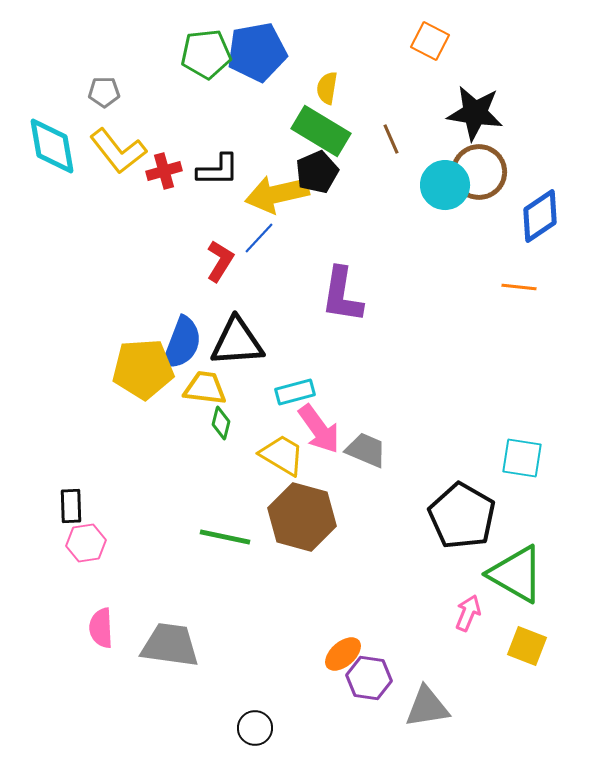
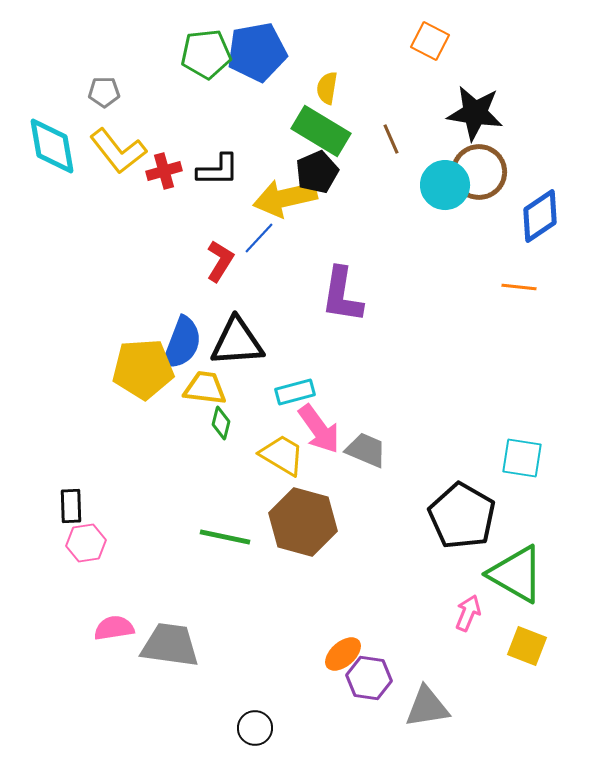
yellow arrow at (277, 194): moved 8 px right, 4 px down
brown hexagon at (302, 517): moved 1 px right, 5 px down
pink semicircle at (101, 628): moved 13 px right; rotated 84 degrees clockwise
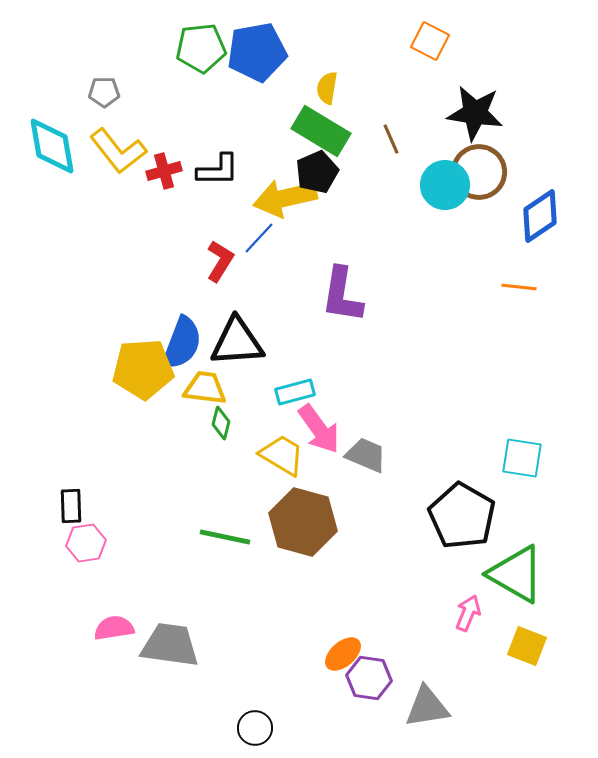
green pentagon at (206, 54): moved 5 px left, 6 px up
gray trapezoid at (366, 450): moved 5 px down
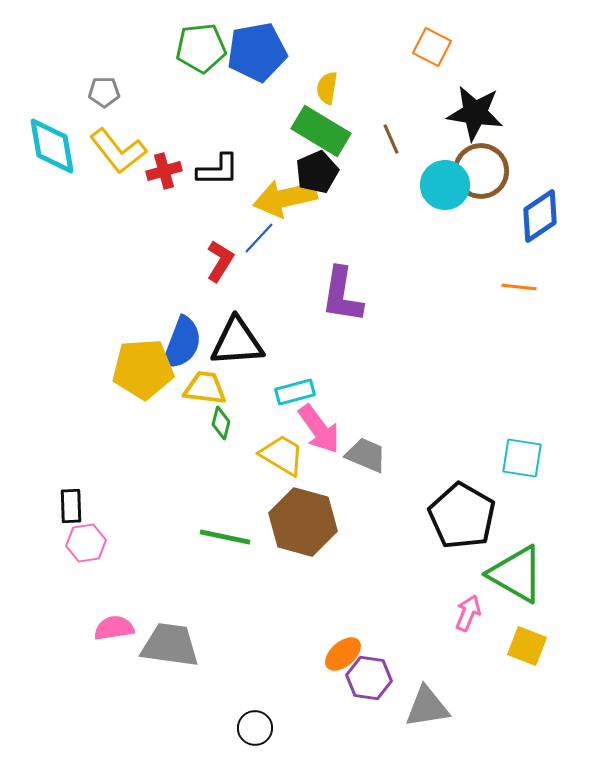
orange square at (430, 41): moved 2 px right, 6 px down
brown circle at (479, 172): moved 2 px right, 1 px up
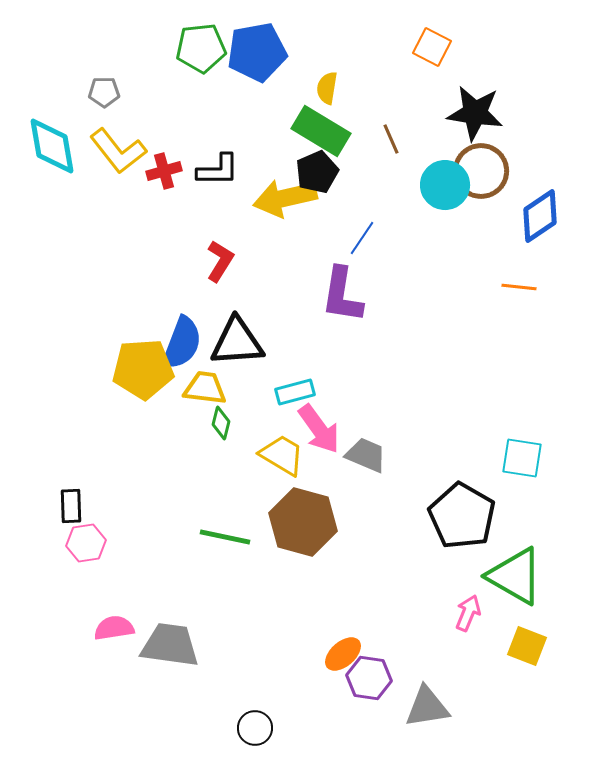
blue line at (259, 238): moved 103 px right; rotated 9 degrees counterclockwise
green triangle at (516, 574): moved 1 px left, 2 px down
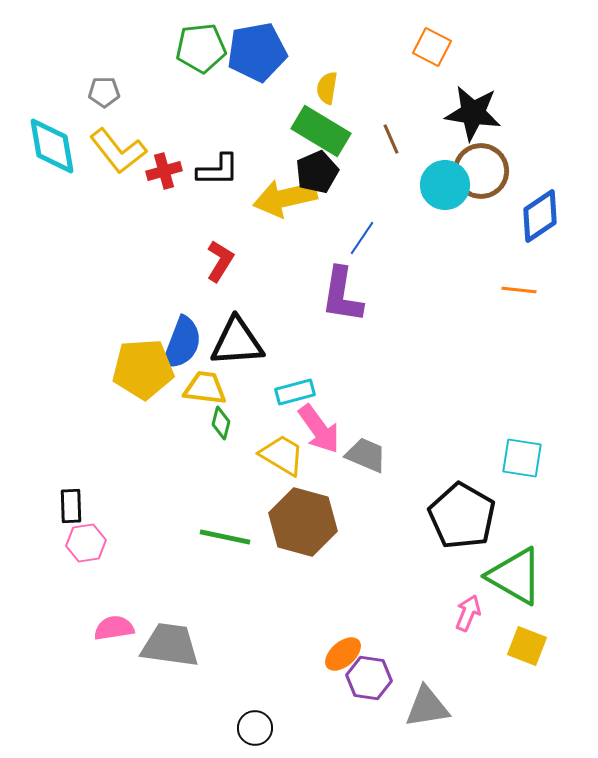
black star at (475, 113): moved 2 px left
orange line at (519, 287): moved 3 px down
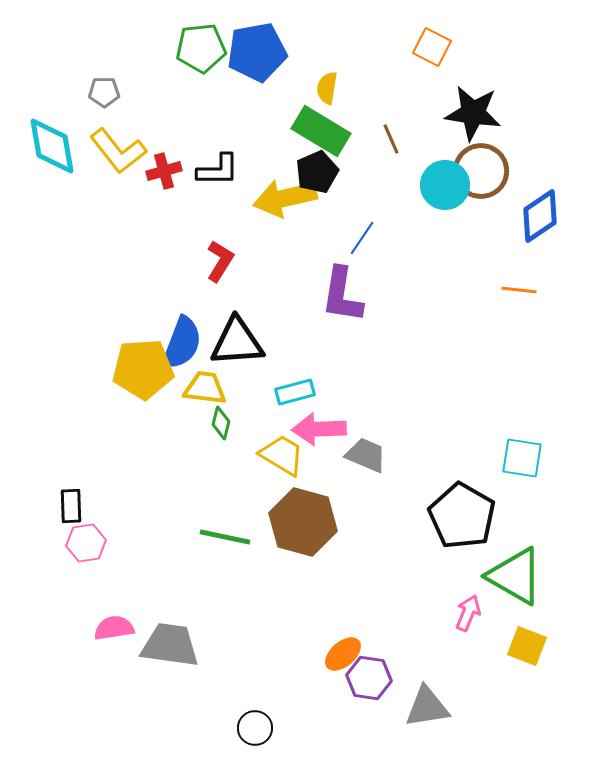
pink arrow at (319, 429): rotated 124 degrees clockwise
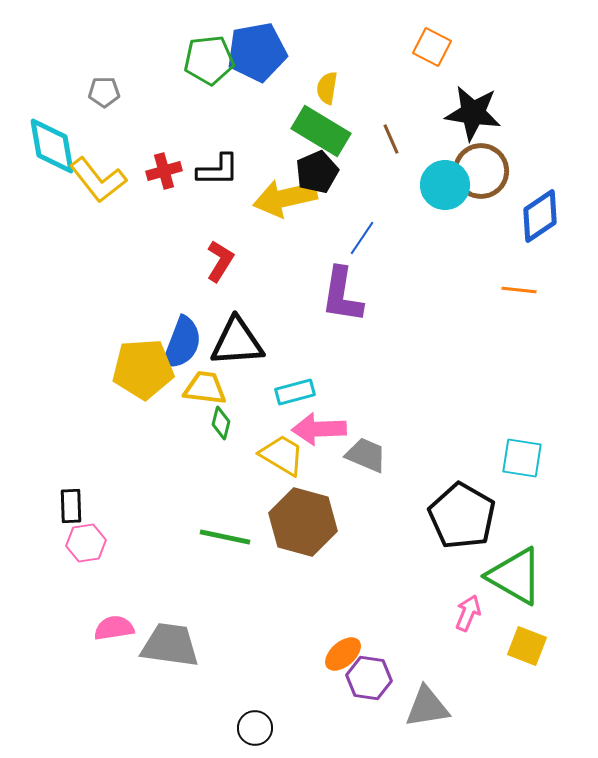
green pentagon at (201, 48): moved 8 px right, 12 px down
yellow L-shape at (118, 151): moved 20 px left, 29 px down
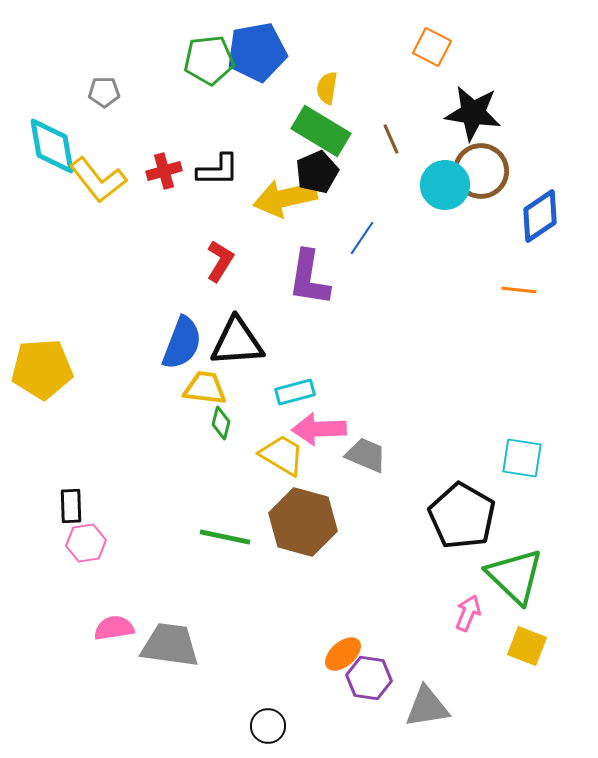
purple L-shape at (342, 295): moved 33 px left, 17 px up
yellow pentagon at (143, 369): moved 101 px left
green triangle at (515, 576): rotated 14 degrees clockwise
black circle at (255, 728): moved 13 px right, 2 px up
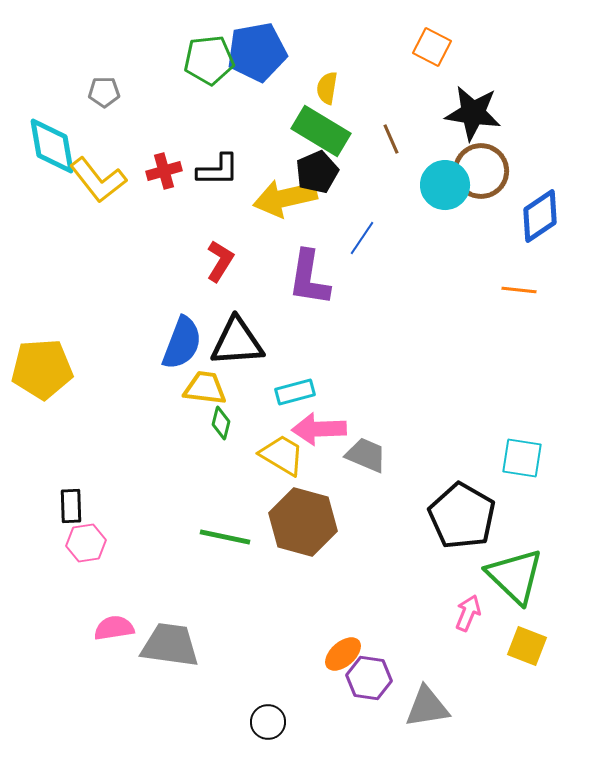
black circle at (268, 726): moved 4 px up
